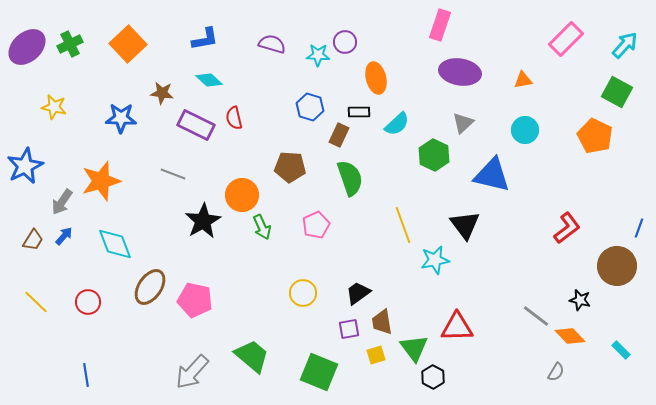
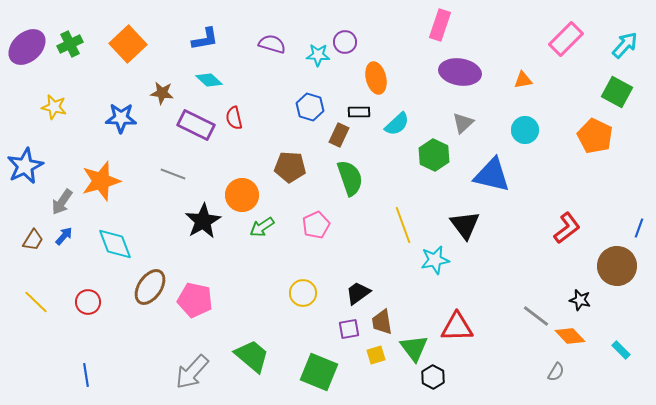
green arrow at (262, 227): rotated 80 degrees clockwise
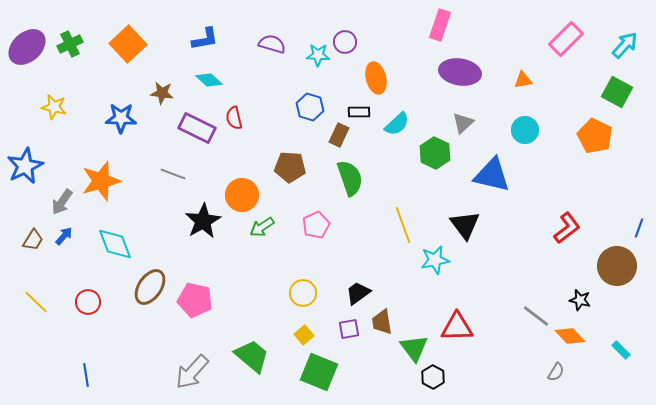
purple rectangle at (196, 125): moved 1 px right, 3 px down
green hexagon at (434, 155): moved 1 px right, 2 px up
yellow square at (376, 355): moved 72 px left, 20 px up; rotated 24 degrees counterclockwise
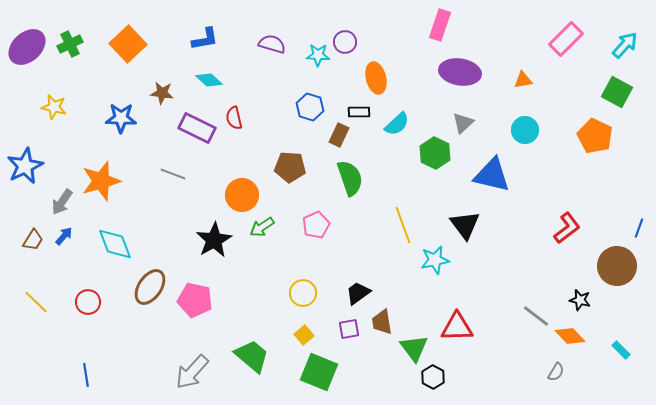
black star at (203, 221): moved 11 px right, 19 px down
